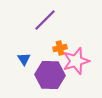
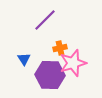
pink star: moved 3 px left, 2 px down
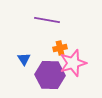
purple line: moved 2 px right; rotated 55 degrees clockwise
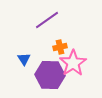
purple line: rotated 45 degrees counterclockwise
orange cross: moved 1 px up
pink star: rotated 16 degrees counterclockwise
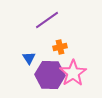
blue triangle: moved 5 px right, 1 px up
pink star: moved 10 px down
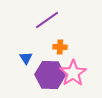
orange cross: rotated 16 degrees clockwise
blue triangle: moved 3 px left
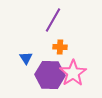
purple line: moved 6 px right; rotated 25 degrees counterclockwise
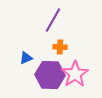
blue triangle: rotated 40 degrees clockwise
pink star: moved 2 px right, 1 px down
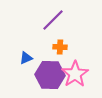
purple line: rotated 15 degrees clockwise
